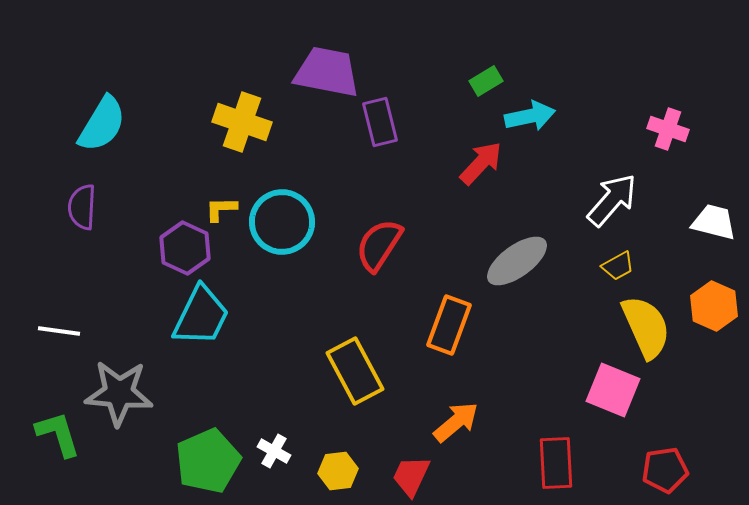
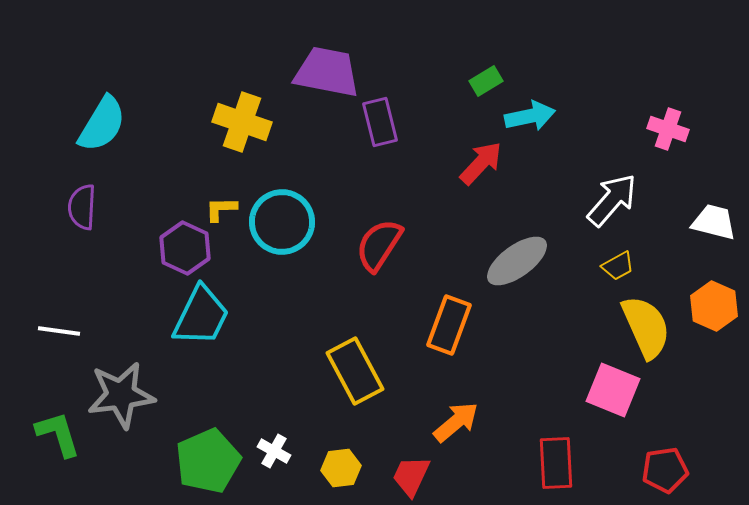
gray star: moved 2 px right, 2 px down; rotated 12 degrees counterclockwise
yellow hexagon: moved 3 px right, 3 px up
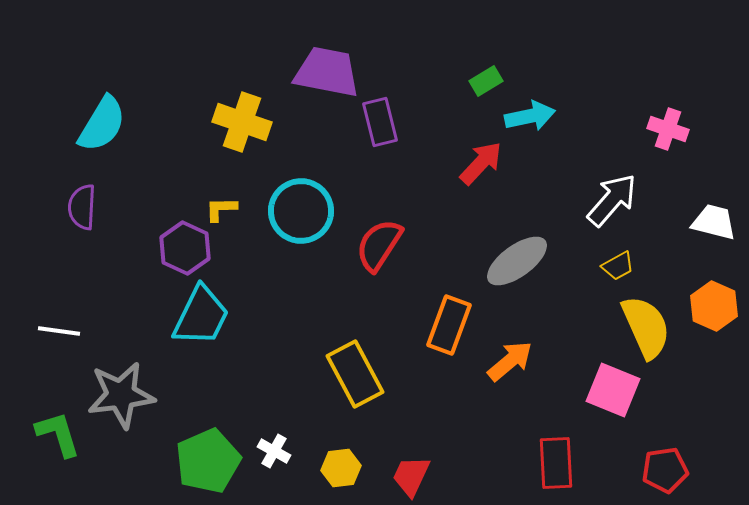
cyan circle: moved 19 px right, 11 px up
yellow rectangle: moved 3 px down
orange arrow: moved 54 px right, 61 px up
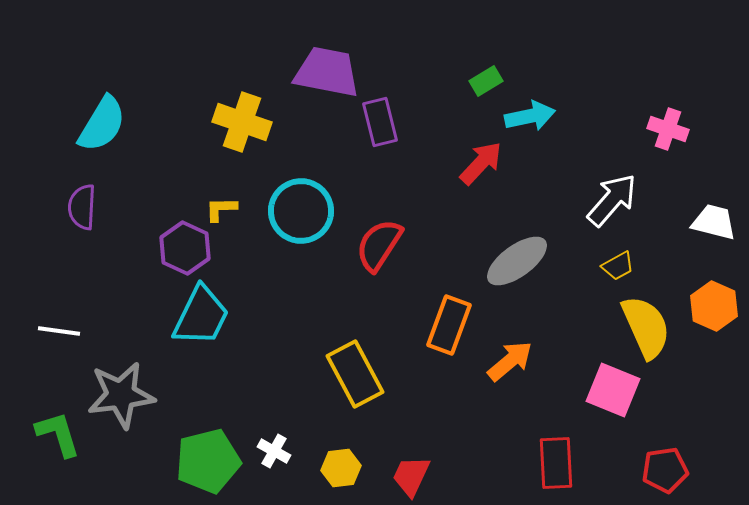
green pentagon: rotated 10 degrees clockwise
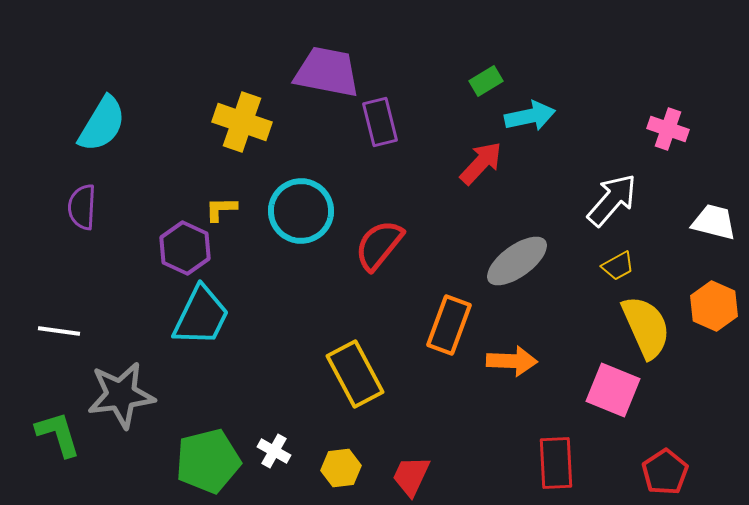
red semicircle: rotated 6 degrees clockwise
orange arrow: moved 2 px right; rotated 42 degrees clockwise
red pentagon: moved 2 px down; rotated 24 degrees counterclockwise
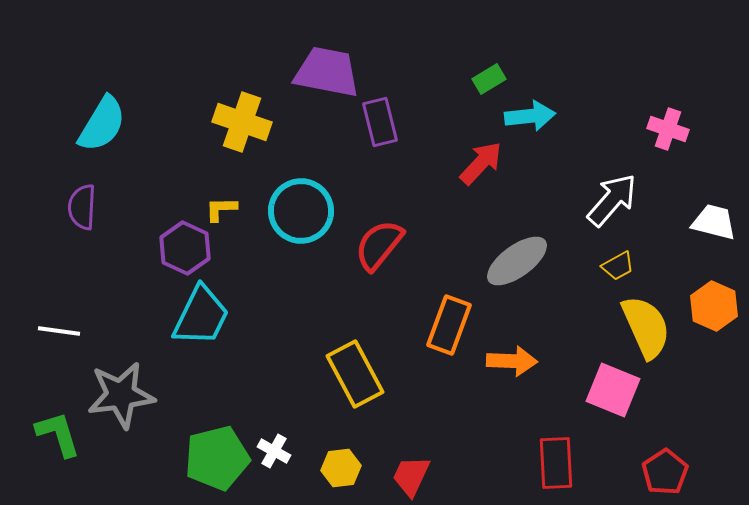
green rectangle: moved 3 px right, 2 px up
cyan arrow: rotated 6 degrees clockwise
green pentagon: moved 9 px right, 3 px up
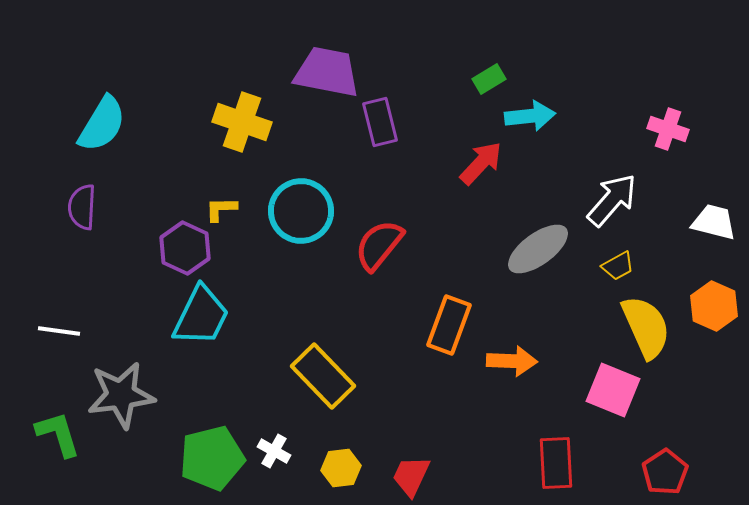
gray ellipse: moved 21 px right, 12 px up
yellow rectangle: moved 32 px left, 2 px down; rotated 16 degrees counterclockwise
green pentagon: moved 5 px left
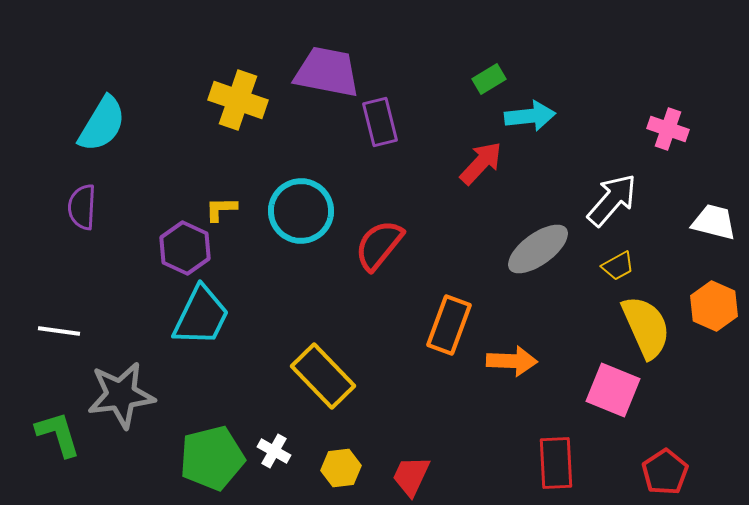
yellow cross: moved 4 px left, 22 px up
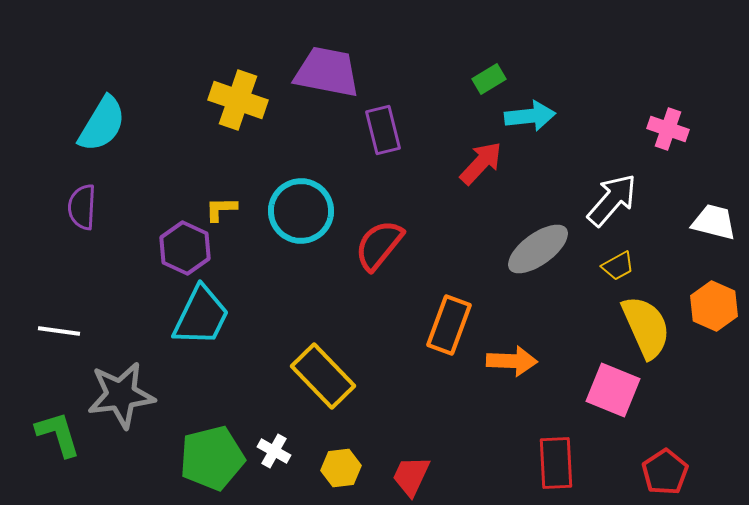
purple rectangle: moved 3 px right, 8 px down
